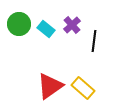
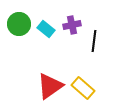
purple cross: rotated 30 degrees clockwise
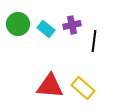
green circle: moved 1 px left
red triangle: rotated 40 degrees clockwise
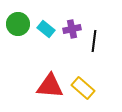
purple cross: moved 4 px down
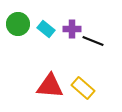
purple cross: rotated 12 degrees clockwise
black line: moved 1 px left; rotated 75 degrees counterclockwise
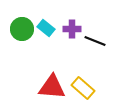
green circle: moved 4 px right, 5 px down
cyan rectangle: moved 1 px up
black line: moved 2 px right
red triangle: moved 2 px right, 1 px down
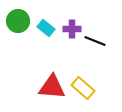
green circle: moved 4 px left, 8 px up
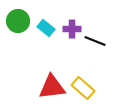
red triangle: rotated 12 degrees counterclockwise
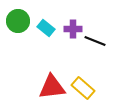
purple cross: moved 1 px right
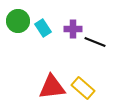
cyan rectangle: moved 3 px left; rotated 18 degrees clockwise
black line: moved 1 px down
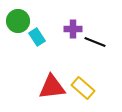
cyan rectangle: moved 6 px left, 9 px down
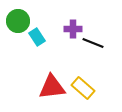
black line: moved 2 px left, 1 px down
